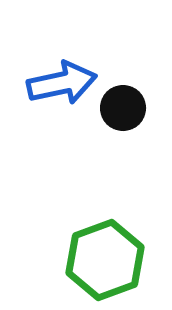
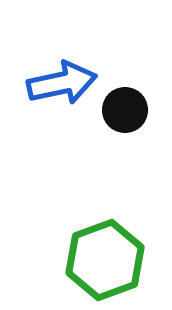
black circle: moved 2 px right, 2 px down
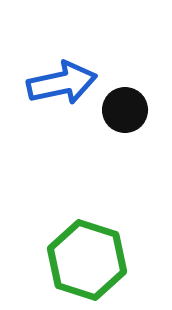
green hexagon: moved 18 px left; rotated 22 degrees counterclockwise
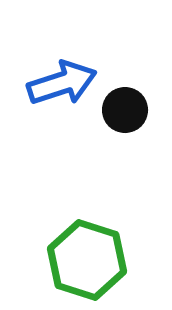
blue arrow: rotated 6 degrees counterclockwise
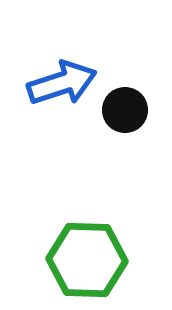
green hexagon: rotated 16 degrees counterclockwise
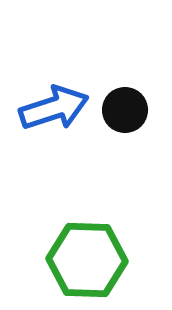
blue arrow: moved 8 px left, 25 px down
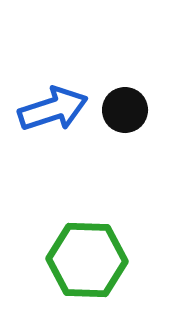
blue arrow: moved 1 px left, 1 px down
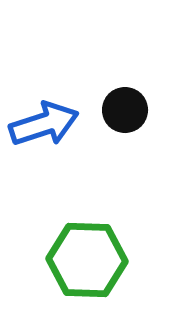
blue arrow: moved 9 px left, 15 px down
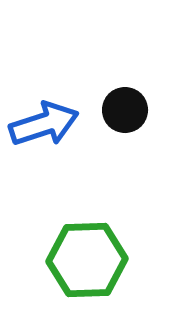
green hexagon: rotated 4 degrees counterclockwise
